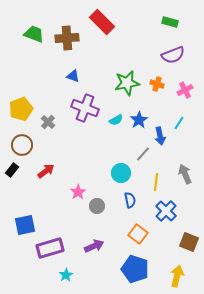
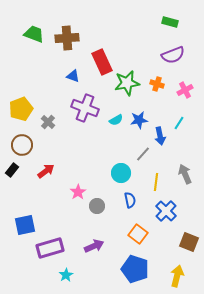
red rectangle: moved 40 px down; rotated 20 degrees clockwise
blue star: rotated 24 degrees clockwise
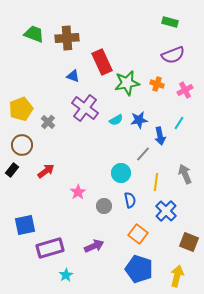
purple cross: rotated 16 degrees clockwise
gray circle: moved 7 px right
blue pentagon: moved 4 px right
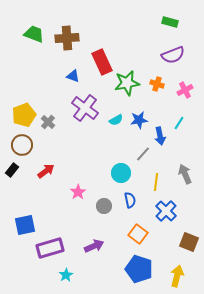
yellow pentagon: moved 3 px right, 6 px down
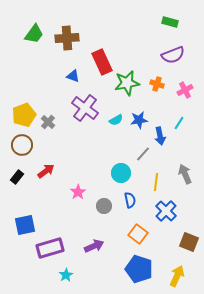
green trapezoid: rotated 105 degrees clockwise
black rectangle: moved 5 px right, 7 px down
yellow arrow: rotated 10 degrees clockwise
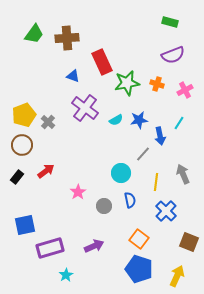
gray arrow: moved 2 px left
orange square: moved 1 px right, 5 px down
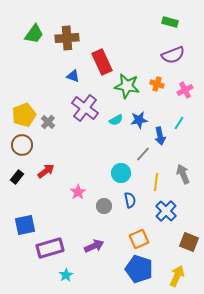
green star: moved 3 px down; rotated 20 degrees clockwise
orange square: rotated 30 degrees clockwise
